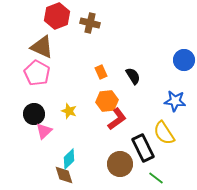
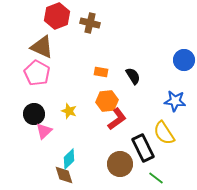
orange rectangle: rotated 56 degrees counterclockwise
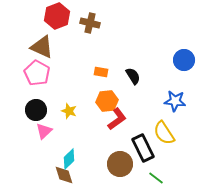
black circle: moved 2 px right, 4 px up
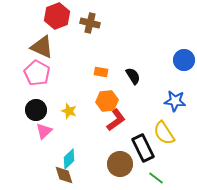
red L-shape: moved 1 px left, 1 px down
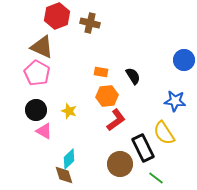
orange hexagon: moved 5 px up
pink triangle: rotated 48 degrees counterclockwise
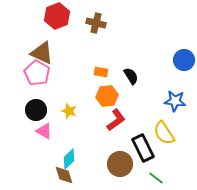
brown cross: moved 6 px right
brown triangle: moved 6 px down
black semicircle: moved 2 px left
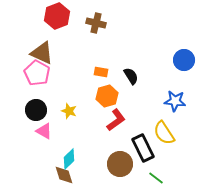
orange hexagon: rotated 10 degrees counterclockwise
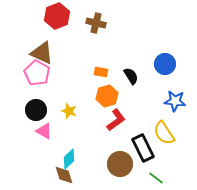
blue circle: moved 19 px left, 4 px down
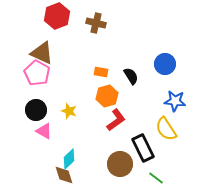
yellow semicircle: moved 2 px right, 4 px up
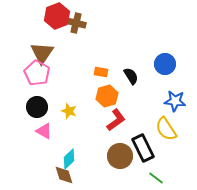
brown cross: moved 20 px left
brown triangle: rotated 40 degrees clockwise
black circle: moved 1 px right, 3 px up
brown circle: moved 8 px up
